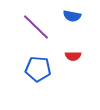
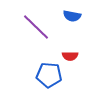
red semicircle: moved 3 px left
blue pentagon: moved 11 px right, 6 px down
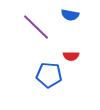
blue semicircle: moved 2 px left, 1 px up
red semicircle: moved 1 px right
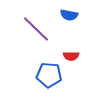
blue semicircle: moved 1 px left
purple line: moved 2 px down
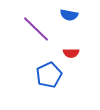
red semicircle: moved 3 px up
blue pentagon: rotated 30 degrees counterclockwise
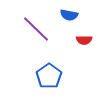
red semicircle: moved 13 px right, 13 px up
blue pentagon: moved 1 px down; rotated 10 degrees counterclockwise
